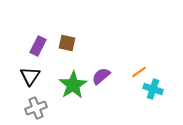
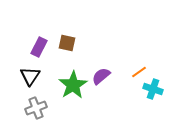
purple rectangle: moved 1 px right, 1 px down
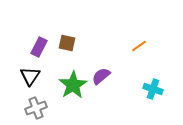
orange line: moved 26 px up
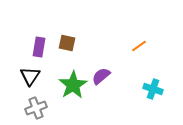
purple rectangle: rotated 18 degrees counterclockwise
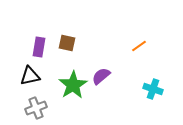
black triangle: rotated 45 degrees clockwise
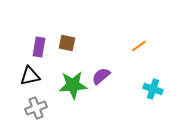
green star: rotated 28 degrees clockwise
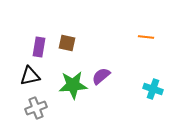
orange line: moved 7 px right, 9 px up; rotated 42 degrees clockwise
